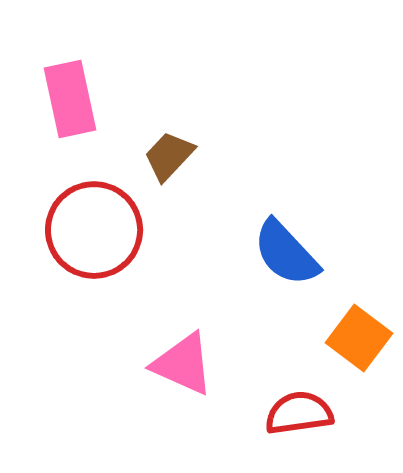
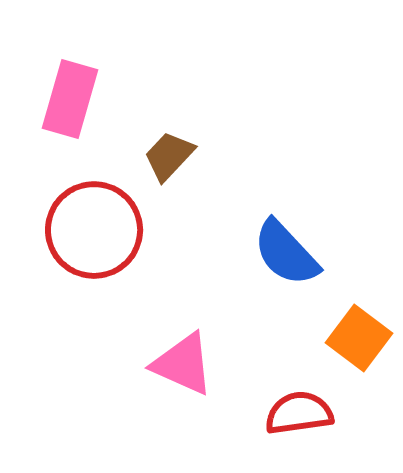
pink rectangle: rotated 28 degrees clockwise
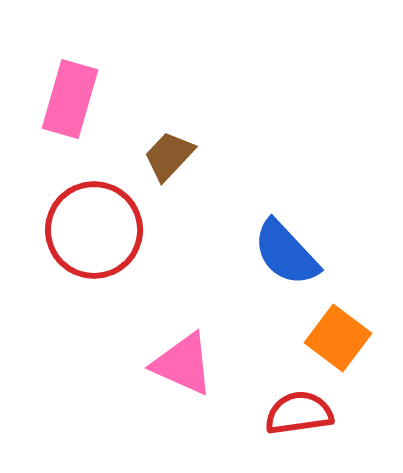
orange square: moved 21 px left
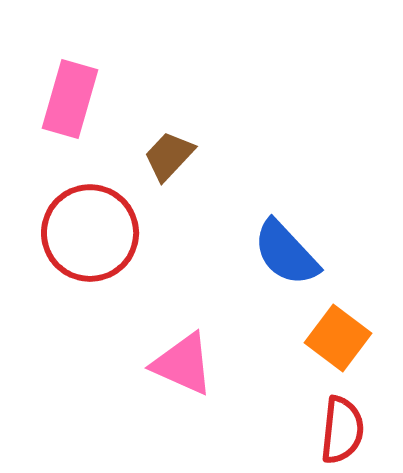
red circle: moved 4 px left, 3 px down
red semicircle: moved 43 px right, 17 px down; rotated 104 degrees clockwise
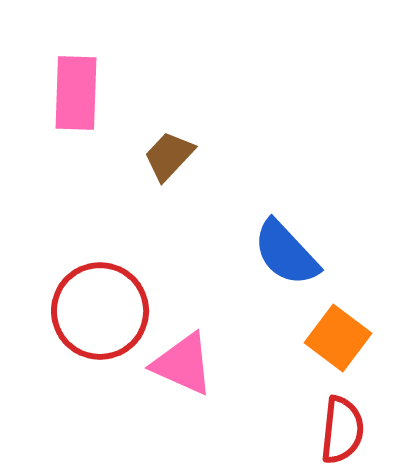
pink rectangle: moved 6 px right, 6 px up; rotated 14 degrees counterclockwise
red circle: moved 10 px right, 78 px down
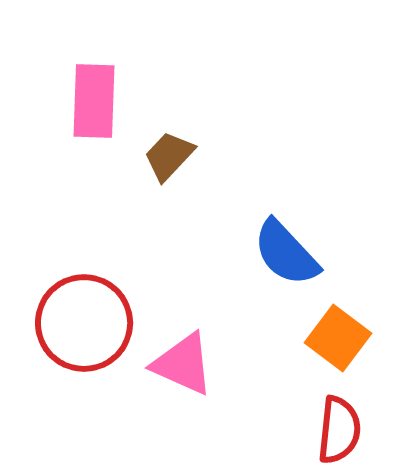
pink rectangle: moved 18 px right, 8 px down
red circle: moved 16 px left, 12 px down
red semicircle: moved 3 px left
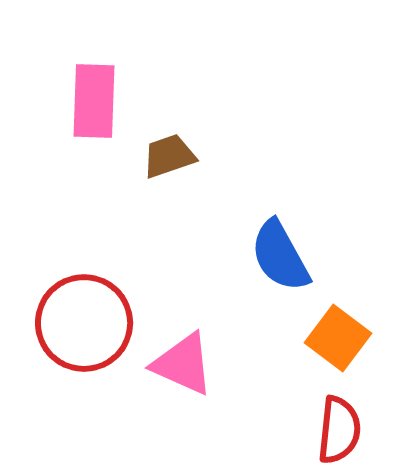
brown trapezoid: rotated 28 degrees clockwise
blue semicircle: moved 6 px left, 3 px down; rotated 14 degrees clockwise
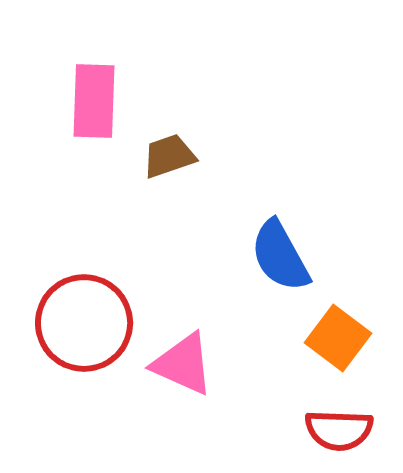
red semicircle: rotated 86 degrees clockwise
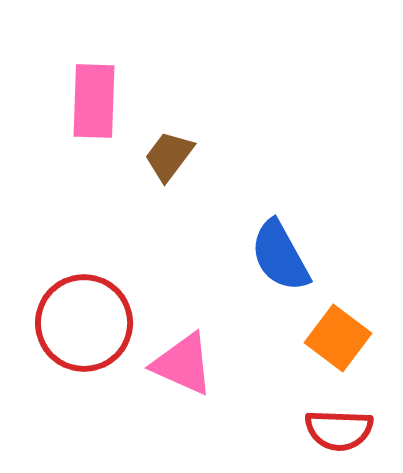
brown trapezoid: rotated 34 degrees counterclockwise
